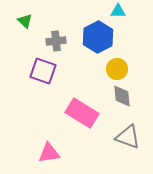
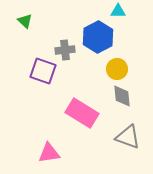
gray cross: moved 9 px right, 9 px down
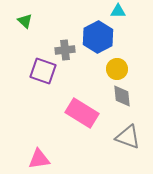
pink triangle: moved 10 px left, 6 px down
